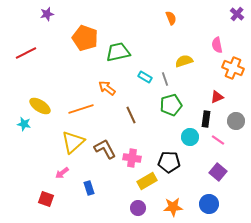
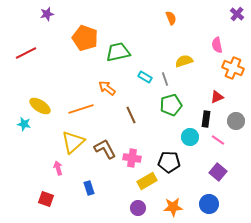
pink arrow: moved 4 px left, 5 px up; rotated 112 degrees clockwise
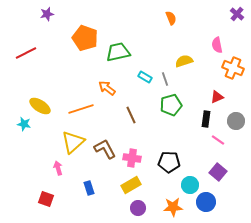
cyan circle: moved 48 px down
yellow rectangle: moved 16 px left, 4 px down
blue circle: moved 3 px left, 2 px up
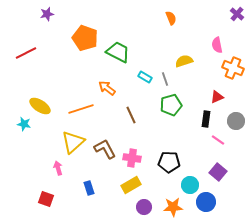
green trapezoid: rotated 40 degrees clockwise
purple circle: moved 6 px right, 1 px up
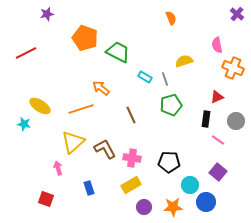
orange arrow: moved 6 px left
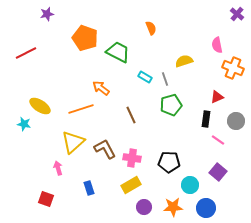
orange semicircle: moved 20 px left, 10 px down
blue circle: moved 6 px down
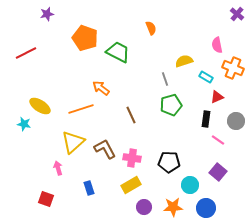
cyan rectangle: moved 61 px right
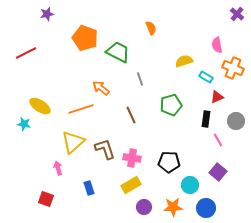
gray line: moved 25 px left
pink line: rotated 24 degrees clockwise
brown L-shape: rotated 10 degrees clockwise
